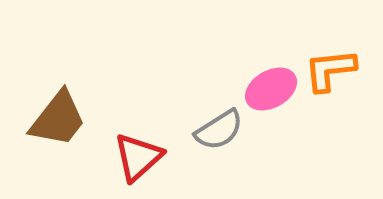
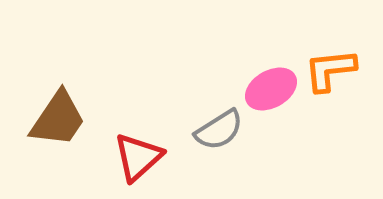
brown trapezoid: rotated 4 degrees counterclockwise
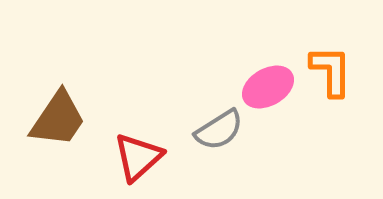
orange L-shape: moved 1 px right, 1 px down; rotated 96 degrees clockwise
pink ellipse: moved 3 px left, 2 px up
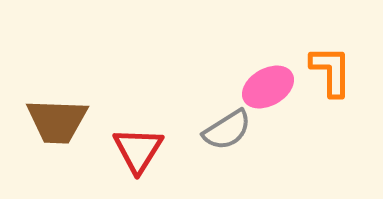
brown trapezoid: moved 1 px left, 2 px down; rotated 58 degrees clockwise
gray semicircle: moved 8 px right
red triangle: moved 7 px up; rotated 16 degrees counterclockwise
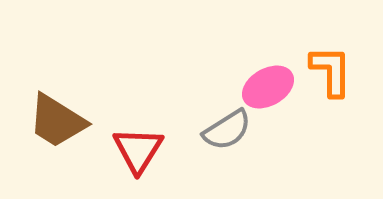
brown trapezoid: rotated 30 degrees clockwise
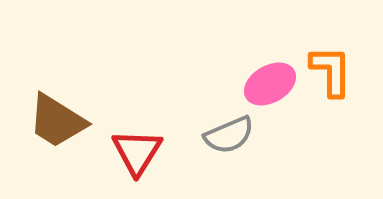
pink ellipse: moved 2 px right, 3 px up
gray semicircle: moved 2 px right, 5 px down; rotated 9 degrees clockwise
red triangle: moved 1 px left, 2 px down
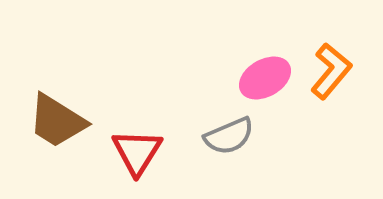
orange L-shape: rotated 40 degrees clockwise
pink ellipse: moved 5 px left, 6 px up
gray semicircle: moved 1 px down
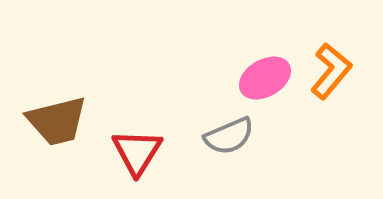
brown trapezoid: rotated 46 degrees counterclockwise
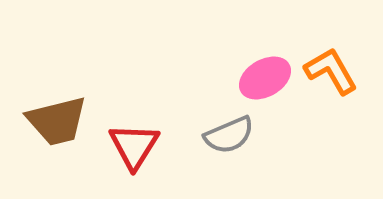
orange L-shape: rotated 70 degrees counterclockwise
gray semicircle: moved 1 px up
red triangle: moved 3 px left, 6 px up
